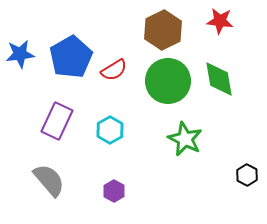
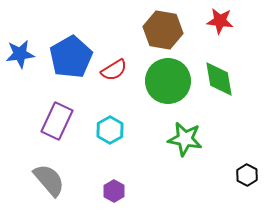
brown hexagon: rotated 24 degrees counterclockwise
green star: rotated 16 degrees counterclockwise
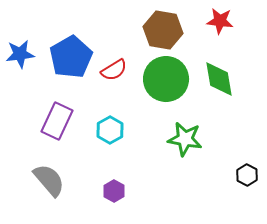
green circle: moved 2 px left, 2 px up
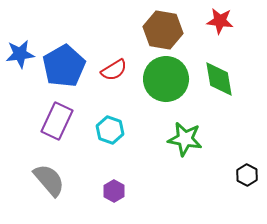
blue pentagon: moved 7 px left, 9 px down
cyan hexagon: rotated 12 degrees counterclockwise
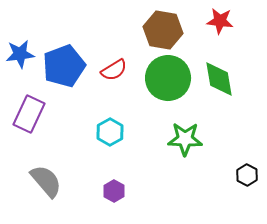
blue pentagon: rotated 9 degrees clockwise
green circle: moved 2 px right, 1 px up
purple rectangle: moved 28 px left, 7 px up
cyan hexagon: moved 2 px down; rotated 12 degrees clockwise
green star: rotated 8 degrees counterclockwise
gray semicircle: moved 3 px left, 1 px down
